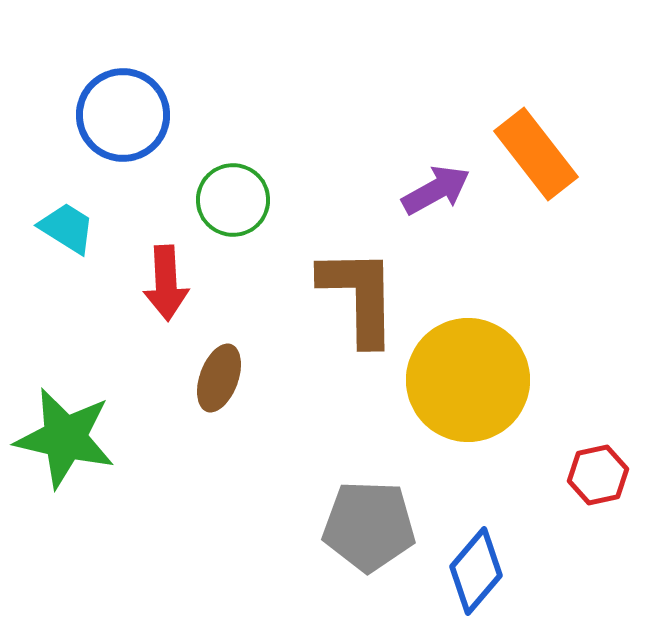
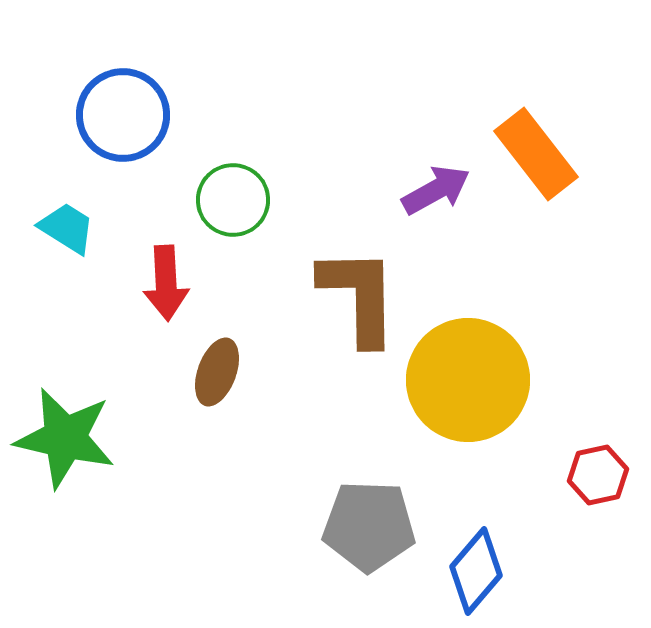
brown ellipse: moved 2 px left, 6 px up
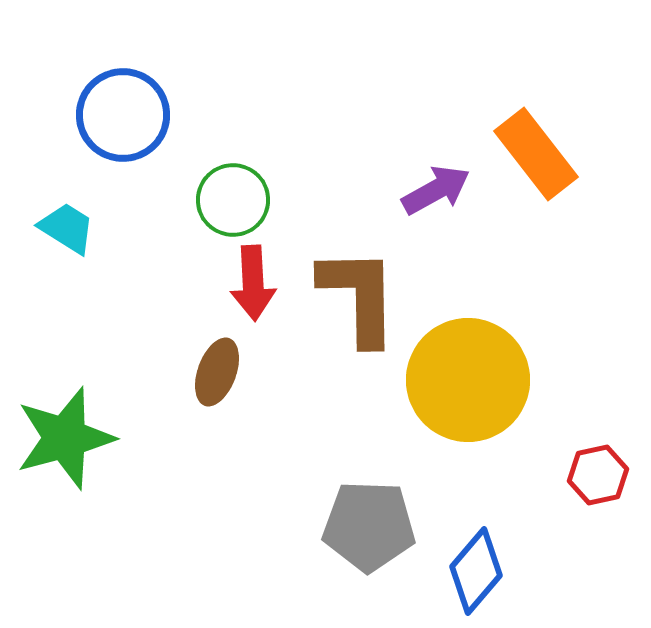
red arrow: moved 87 px right
green star: rotated 28 degrees counterclockwise
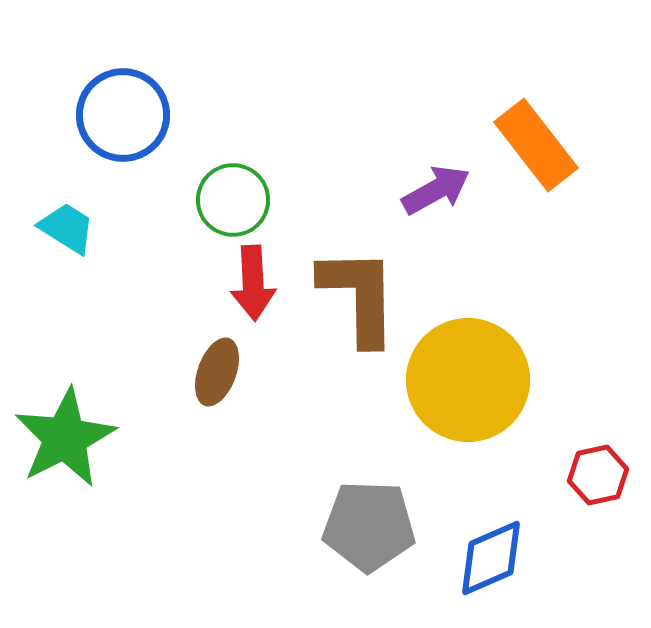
orange rectangle: moved 9 px up
green star: rotated 12 degrees counterclockwise
blue diamond: moved 15 px right, 13 px up; rotated 26 degrees clockwise
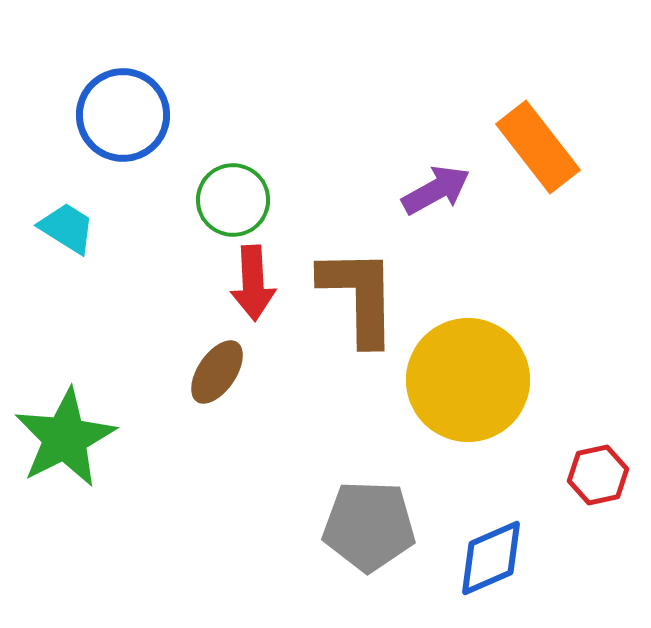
orange rectangle: moved 2 px right, 2 px down
brown ellipse: rotated 14 degrees clockwise
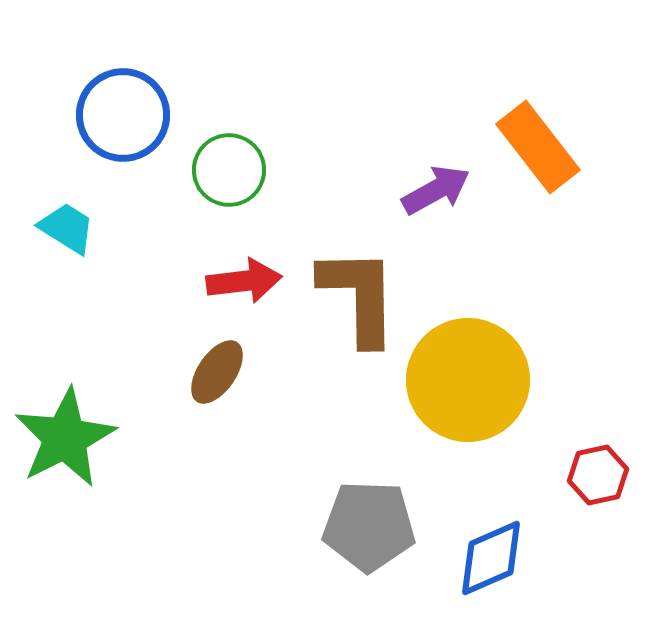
green circle: moved 4 px left, 30 px up
red arrow: moved 9 px left, 2 px up; rotated 94 degrees counterclockwise
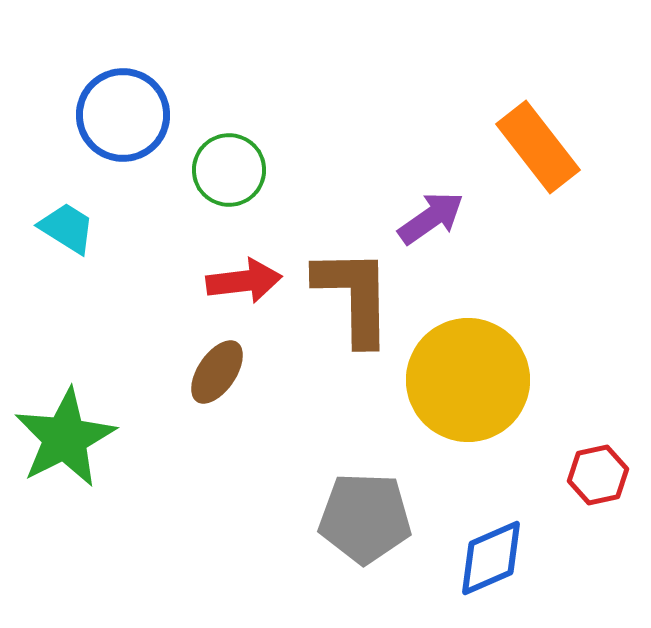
purple arrow: moved 5 px left, 28 px down; rotated 6 degrees counterclockwise
brown L-shape: moved 5 px left
gray pentagon: moved 4 px left, 8 px up
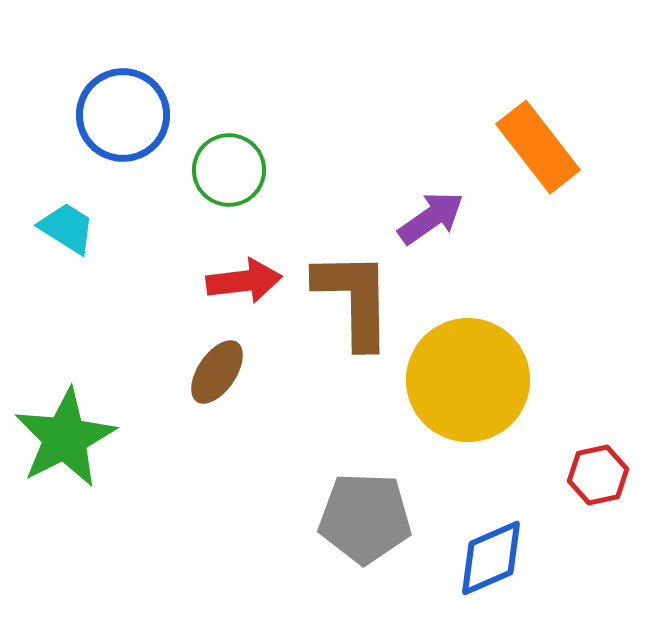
brown L-shape: moved 3 px down
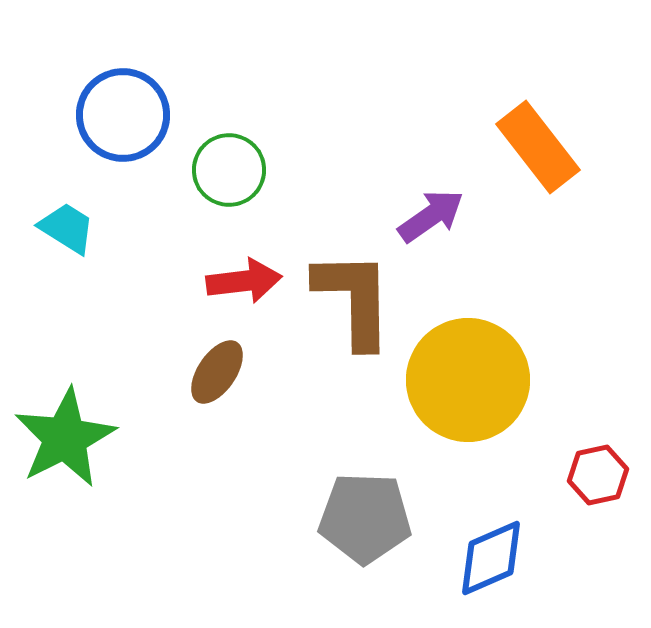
purple arrow: moved 2 px up
